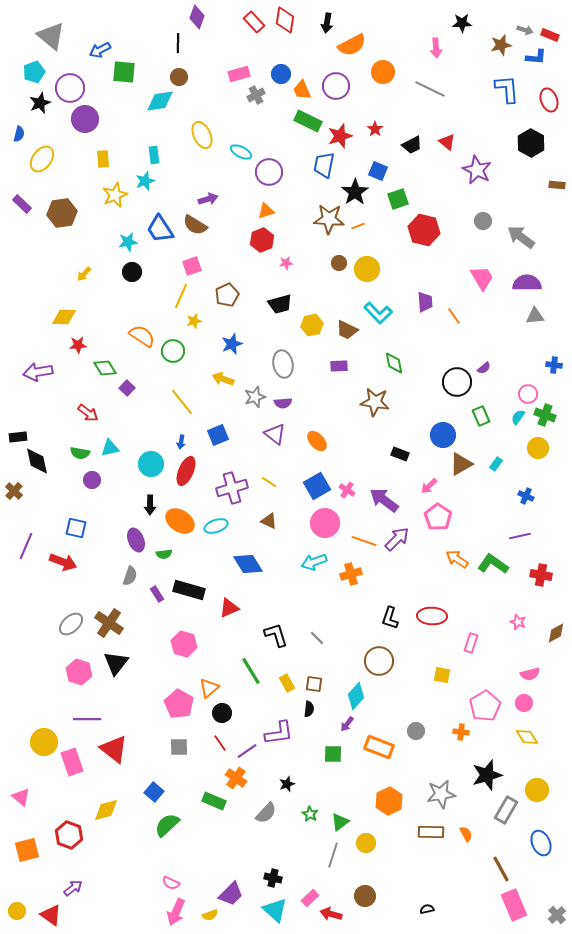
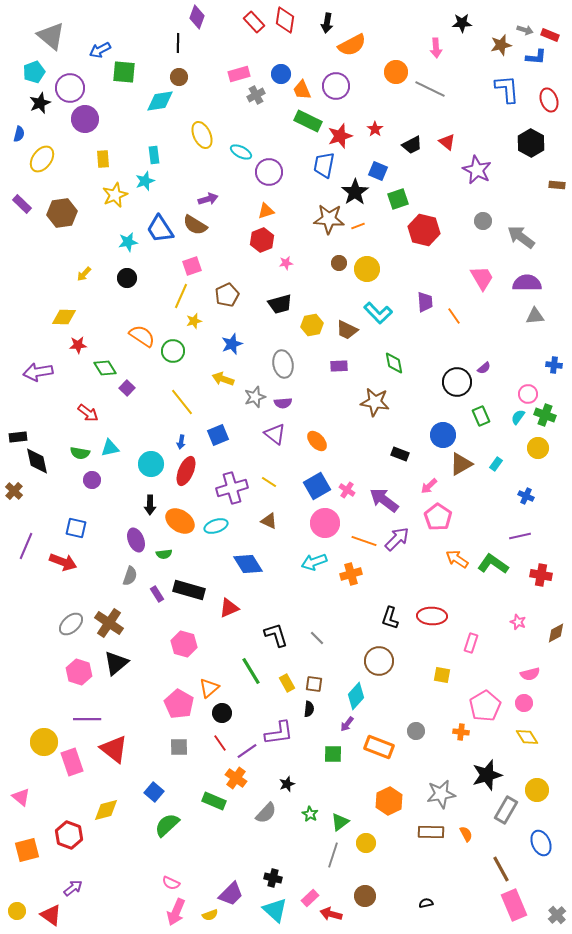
orange circle at (383, 72): moved 13 px right
black circle at (132, 272): moved 5 px left, 6 px down
black triangle at (116, 663): rotated 12 degrees clockwise
black semicircle at (427, 909): moved 1 px left, 6 px up
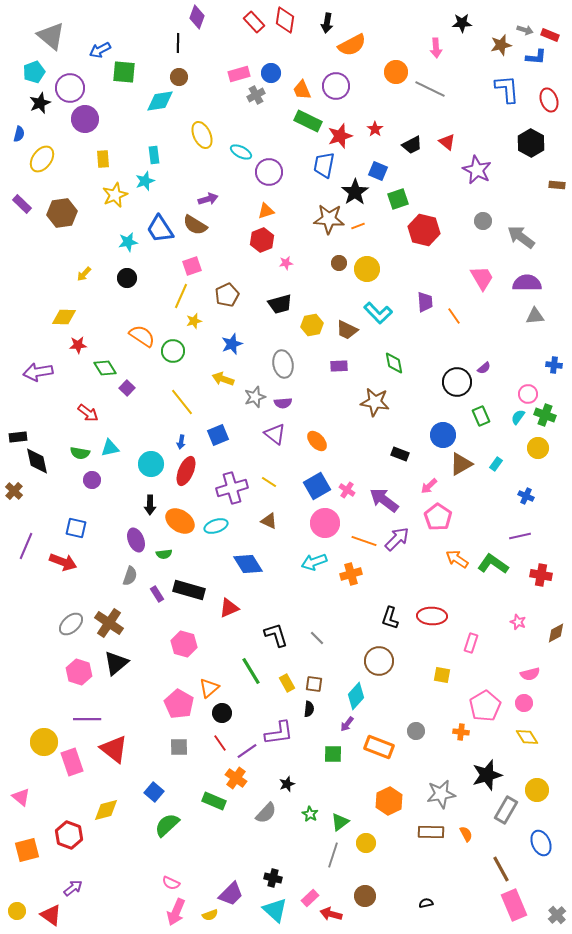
blue circle at (281, 74): moved 10 px left, 1 px up
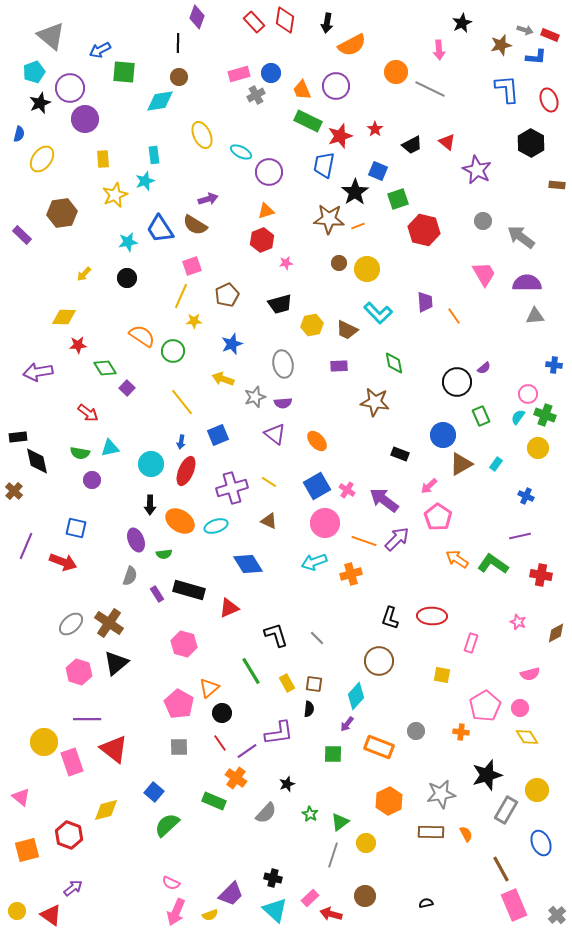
black star at (462, 23): rotated 24 degrees counterclockwise
pink arrow at (436, 48): moved 3 px right, 2 px down
purple rectangle at (22, 204): moved 31 px down
pink trapezoid at (482, 278): moved 2 px right, 4 px up
yellow star at (194, 321): rotated 14 degrees clockwise
pink circle at (524, 703): moved 4 px left, 5 px down
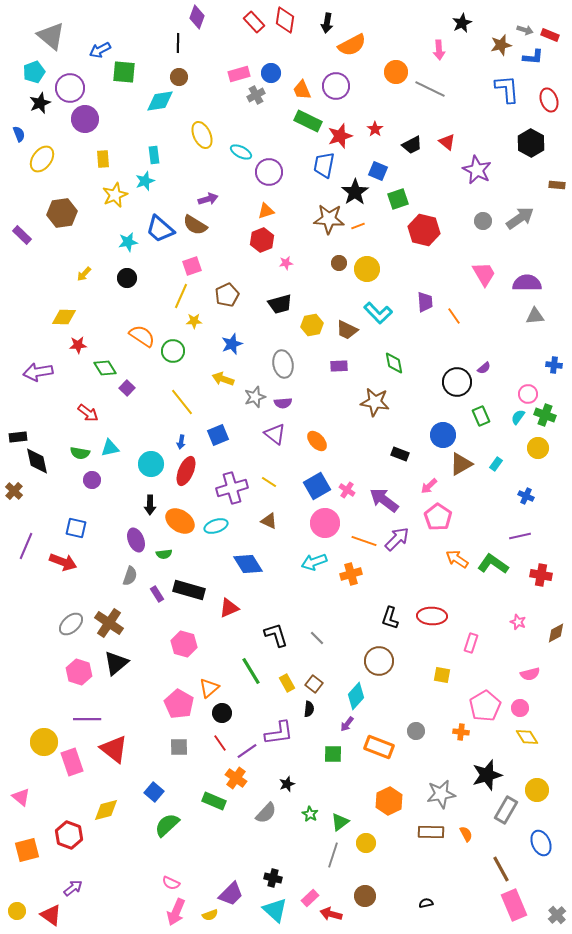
blue L-shape at (536, 57): moved 3 px left
blue semicircle at (19, 134): rotated 35 degrees counterclockwise
blue trapezoid at (160, 229): rotated 16 degrees counterclockwise
gray arrow at (521, 237): moved 1 px left, 19 px up; rotated 108 degrees clockwise
brown square at (314, 684): rotated 30 degrees clockwise
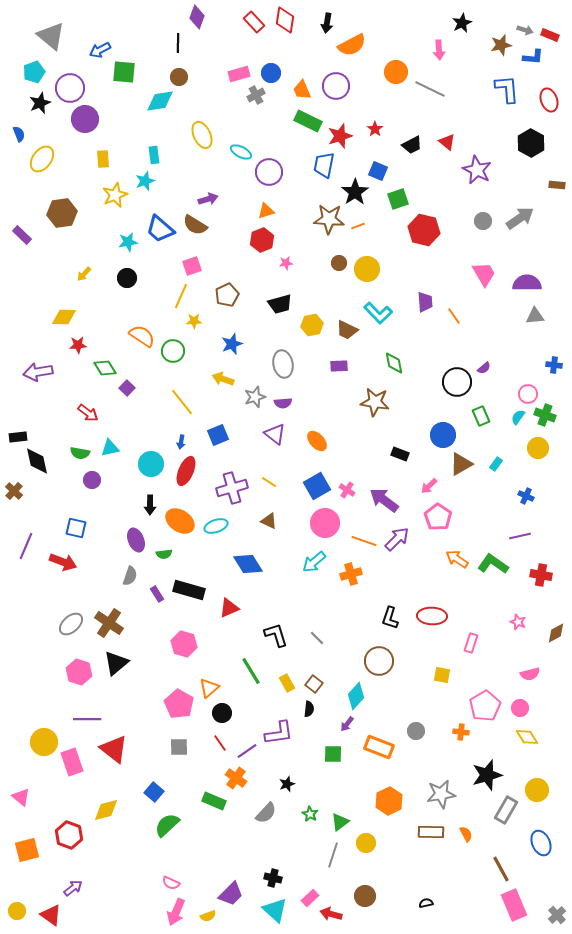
cyan arrow at (314, 562): rotated 20 degrees counterclockwise
yellow semicircle at (210, 915): moved 2 px left, 1 px down
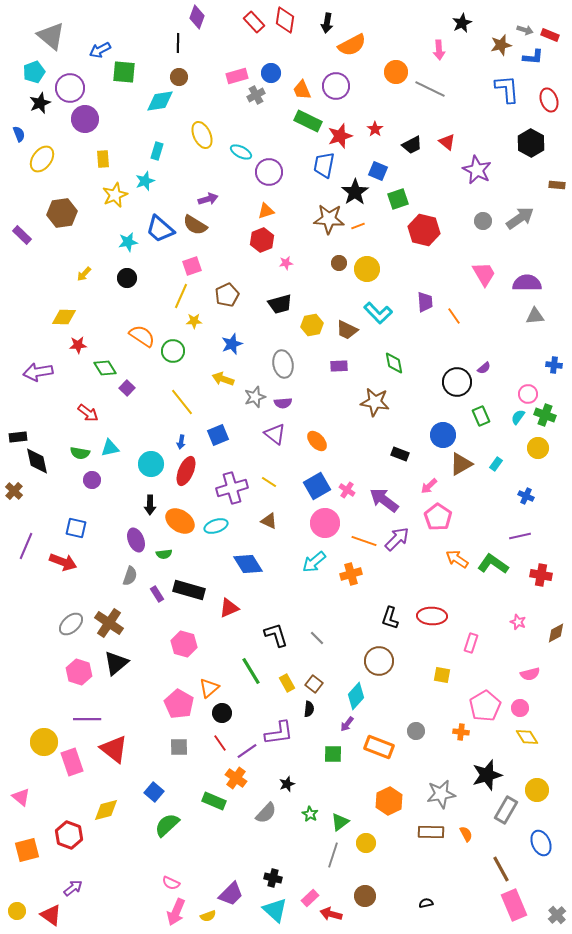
pink rectangle at (239, 74): moved 2 px left, 2 px down
cyan rectangle at (154, 155): moved 3 px right, 4 px up; rotated 24 degrees clockwise
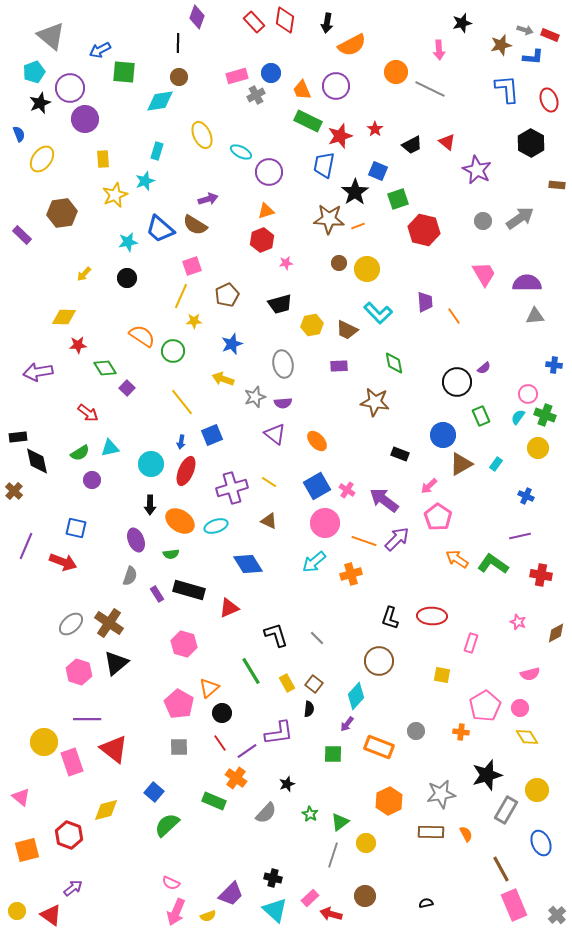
black star at (462, 23): rotated 12 degrees clockwise
blue square at (218, 435): moved 6 px left
green semicircle at (80, 453): rotated 42 degrees counterclockwise
green semicircle at (164, 554): moved 7 px right
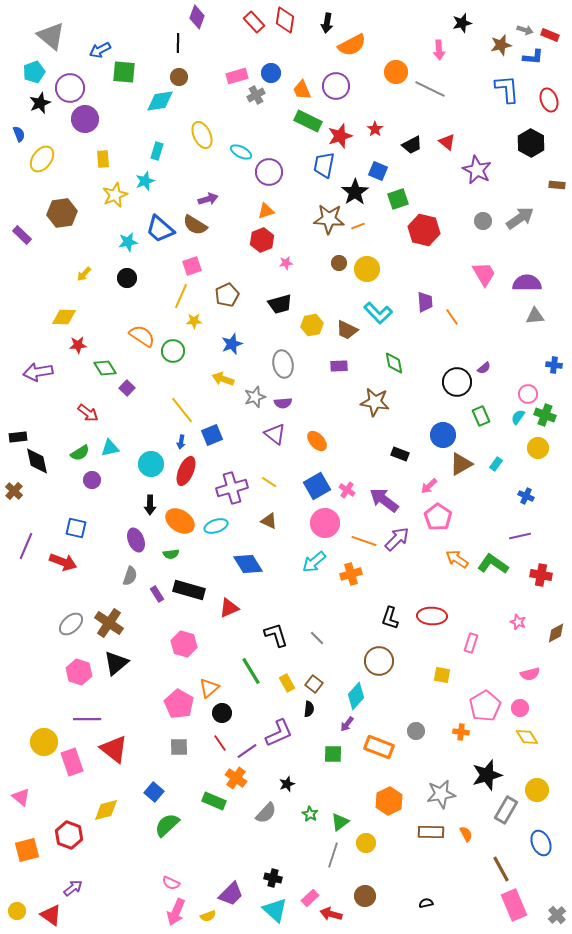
orange line at (454, 316): moved 2 px left, 1 px down
yellow line at (182, 402): moved 8 px down
purple L-shape at (279, 733): rotated 16 degrees counterclockwise
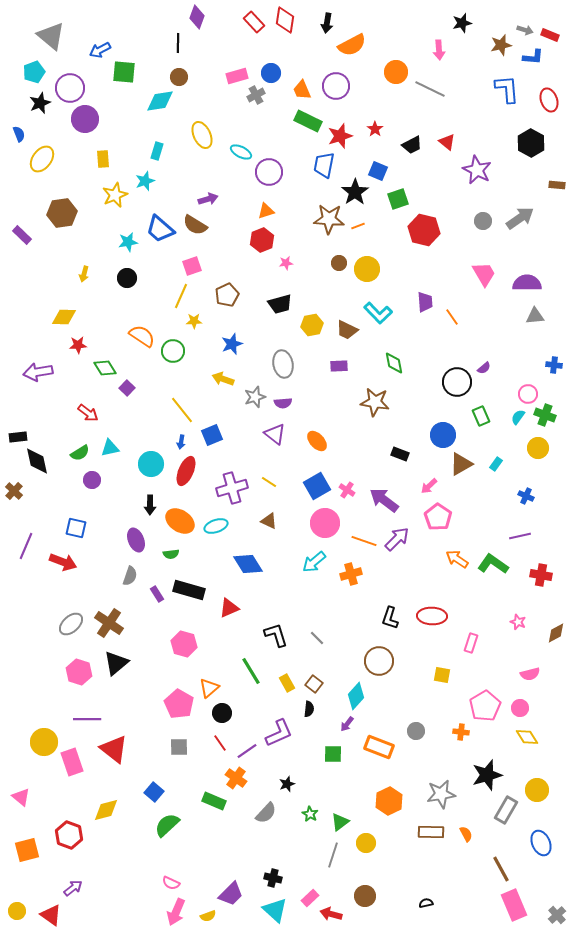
yellow arrow at (84, 274): rotated 28 degrees counterclockwise
